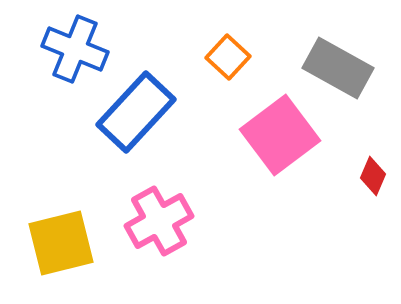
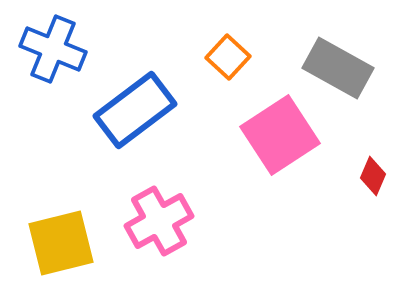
blue cross: moved 22 px left
blue rectangle: moved 1 px left, 2 px up; rotated 10 degrees clockwise
pink square: rotated 4 degrees clockwise
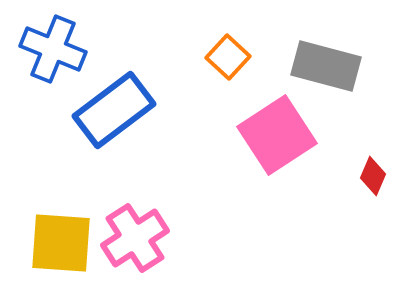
gray rectangle: moved 12 px left, 2 px up; rotated 14 degrees counterclockwise
blue rectangle: moved 21 px left
pink square: moved 3 px left
pink cross: moved 24 px left, 17 px down; rotated 4 degrees counterclockwise
yellow square: rotated 18 degrees clockwise
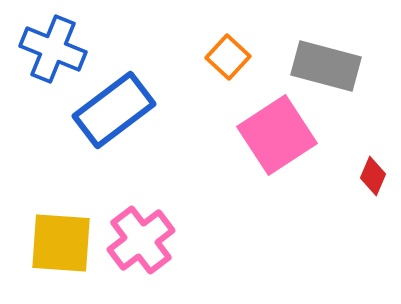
pink cross: moved 6 px right, 2 px down; rotated 4 degrees counterclockwise
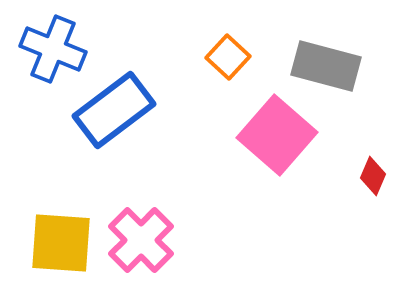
pink square: rotated 16 degrees counterclockwise
pink cross: rotated 8 degrees counterclockwise
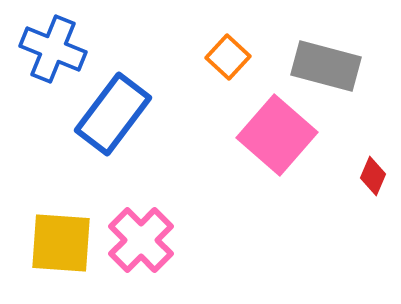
blue rectangle: moved 1 px left, 4 px down; rotated 16 degrees counterclockwise
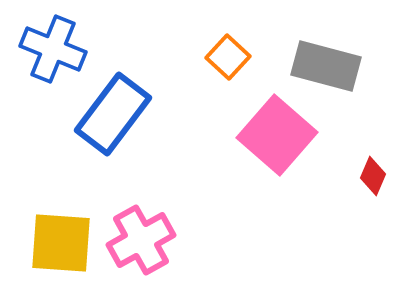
pink cross: rotated 16 degrees clockwise
